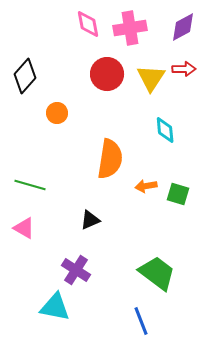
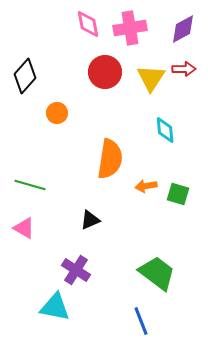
purple diamond: moved 2 px down
red circle: moved 2 px left, 2 px up
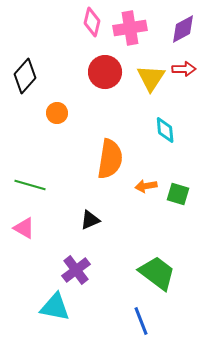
pink diamond: moved 4 px right, 2 px up; rotated 24 degrees clockwise
purple cross: rotated 20 degrees clockwise
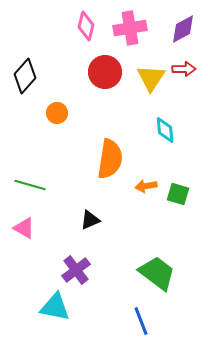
pink diamond: moved 6 px left, 4 px down
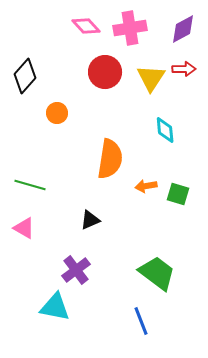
pink diamond: rotated 56 degrees counterclockwise
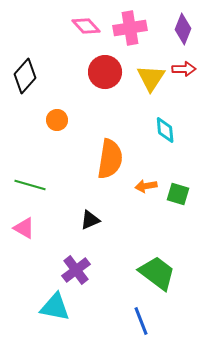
purple diamond: rotated 40 degrees counterclockwise
orange circle: moved 7 px down
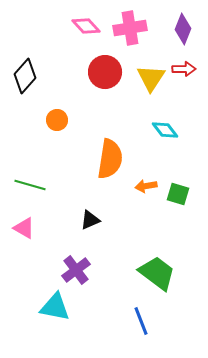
cyan diamond: rotated 32 degrees counterclockwise
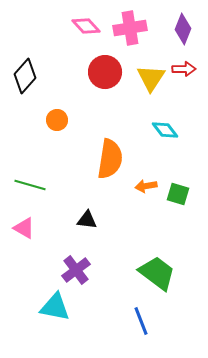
black triangle: moved 3 px left; rotated 30 degrees clockwise
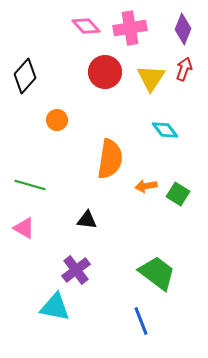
red arrow: rotated 70 degrees counterclockwise
green square: rotated 15 degrees clockwise
